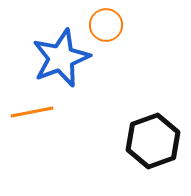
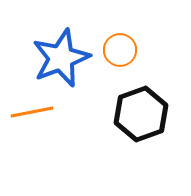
orange circle: moved 14 px right, 25 px down
black hexagon: moved 12 px left, 27 px up
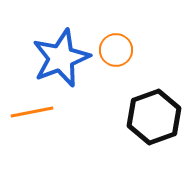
orange circle: moved 4 px left
black hexagon: moved 13 px right, 3 px down
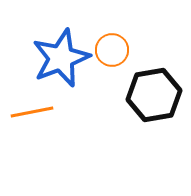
orange circle: moved 4 px left
black hexagon: moved 22 px up; rotated 10 degrees clockwise
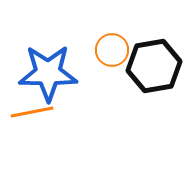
blue star: moved 13 px left, 15 px down; rotated 22 degrees clockwise
black hexagon: moved 29 px up
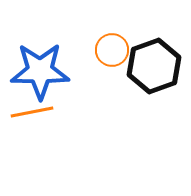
black hexagon: rotated 10 degrees counterclockwise
blue star: moved 8 px left, 2 px up
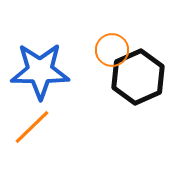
black hexagon: moved 16 px left, 11 px down; rotated 4 degrees counterclockwise
orange line: moved 15 px down; rotated 33 degrees counterclockwise
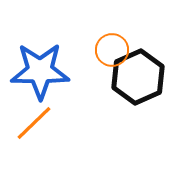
orange line: moved 2 px right, 4 px up
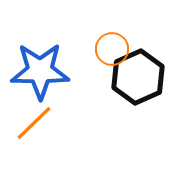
orange circle: moved 1 px up
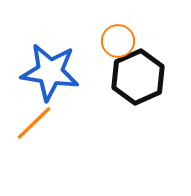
orange circle: moved 6 px right, 8 px up
blue star: moved 10 px right, 1 px down; rotated 8 degrees clockwise
